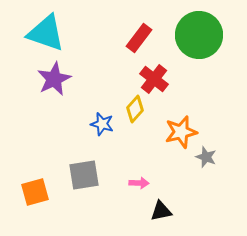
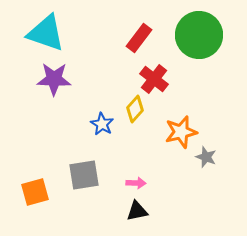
purple star: rotated 28 degrees clockwise
blue star: rotated 15 degrees clockwise
pink arrow: moved 3 px left
black triangle: moved 24 px left
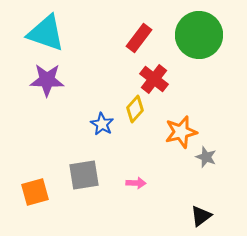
purple star: moved 7 px left, 1 px down
black triangle: moved 64 px right, 5 px down; rotated 25 degrees counterclockwise
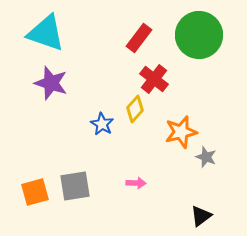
purple star: moved 4 px right, 3 px down; rotated 16 degrees clockwise
gray square: moved 9 px left, 11 px down
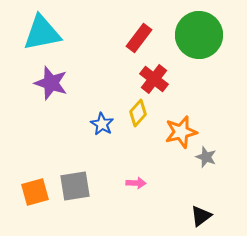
cyan triangle: moved 4 px left; rotated 30 degrees counterclockwise
yellow diamond: moved 3 px right, 4 px down
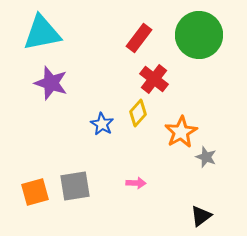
orange star: rotated 16 degrees counterclockwise
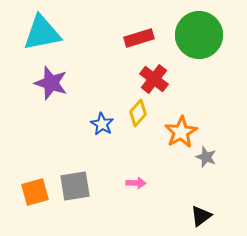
red rectangle: rotated 36 degrees clockwise
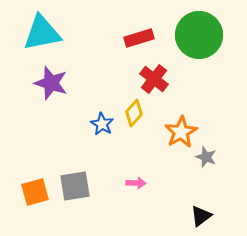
yellow diamond: moved 4 px left
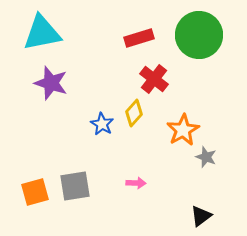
orange star: moved 2 px right, 2 px up
